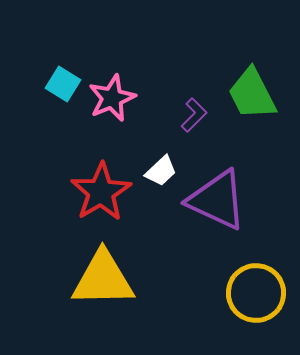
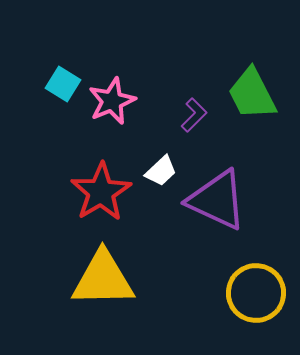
pink star: moved 3 px down
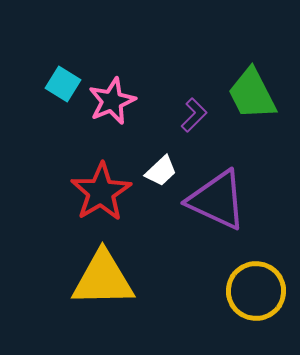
yellow circle: moved 2 px up
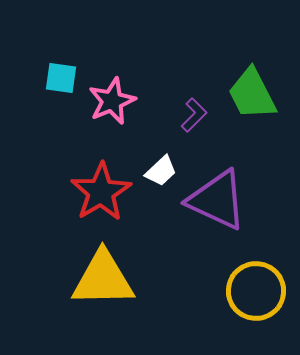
cyan square: moved 2 px left, 6 px up; rotated 24 degrees counterclockwise
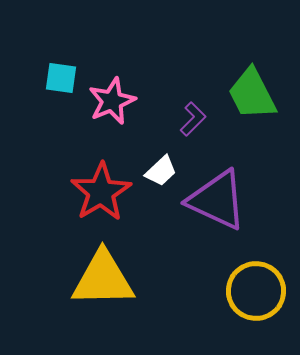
purple L-shape: moved 1 px left, 4 px down
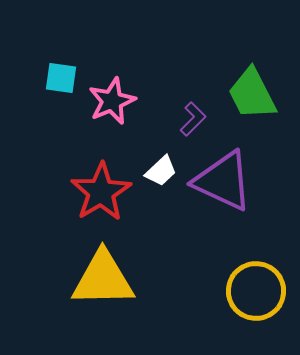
purple triangle: moved 6 px right, 19 px up
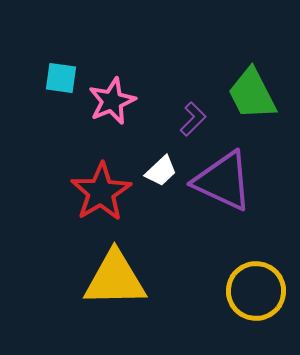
yellow triangle: moved 12 px right
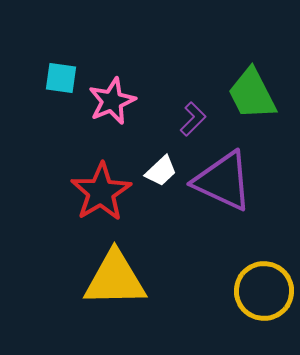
yellow circle: moved 8 px right
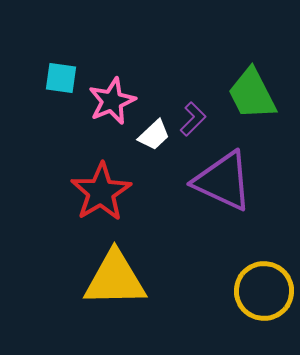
white trapezoid: moved 7 px left, 36 px up
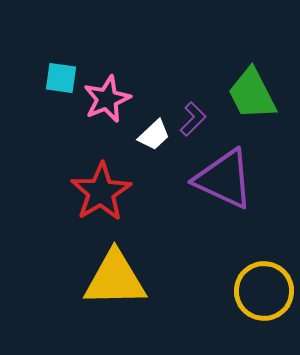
pink star: moved 5 px left, 2 px up
purple triangle: moved 1 px right, 2 px up
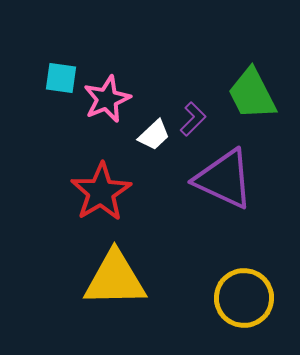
yellow circle: moved 20 px left, 7 px down
